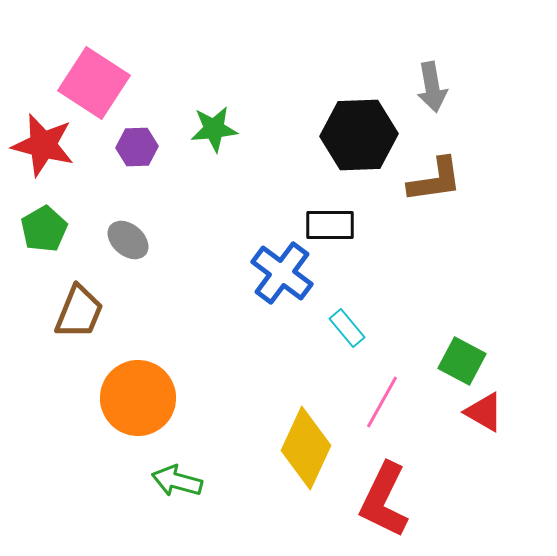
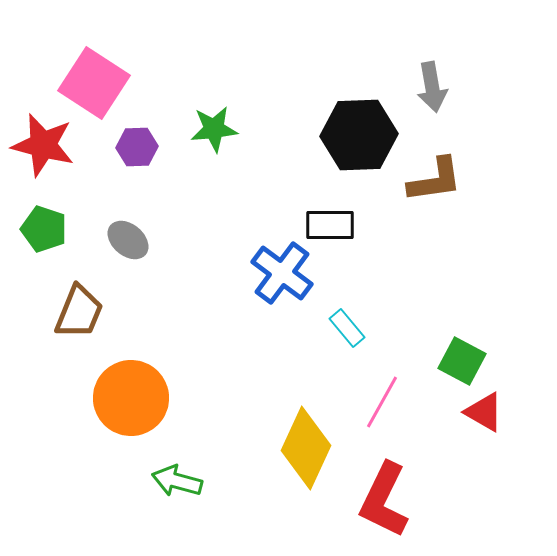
green pentagon: rotated 24 degrees counterclockwise
orange circle: moved 7 px left
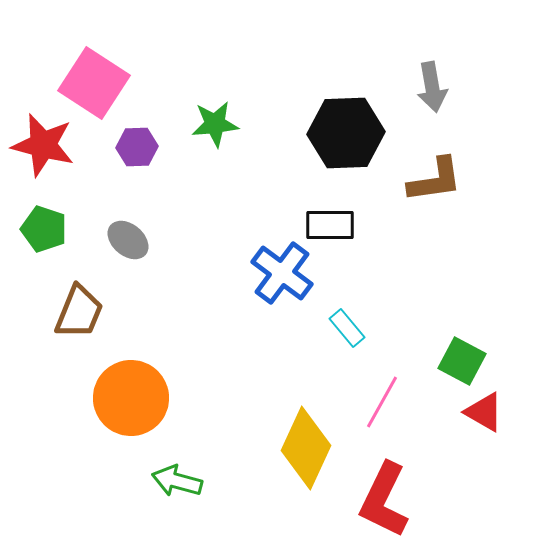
green star: moved 1 px right, 5 px up
black hexagon: moved 13 px left, 2 px up
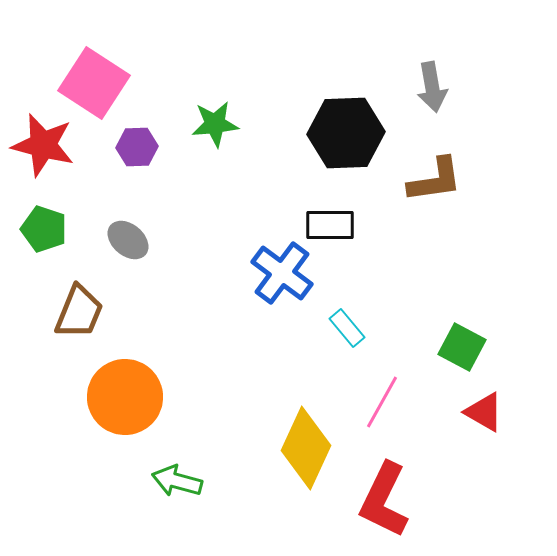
green square: moved 14 px up
orange circle: moved 6 px left, 1 px up
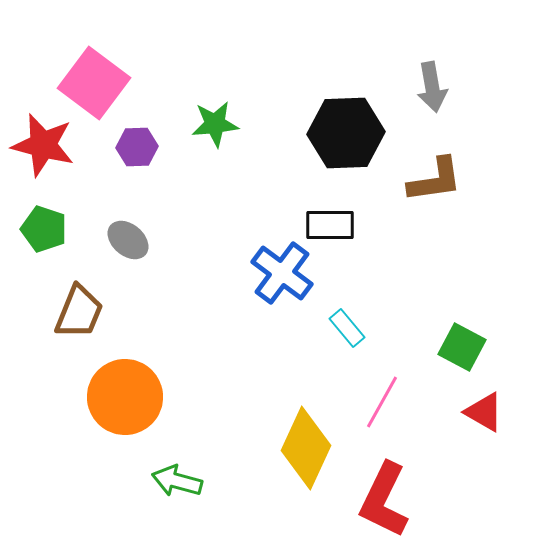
pink square: rotated 4 degrees clockwise
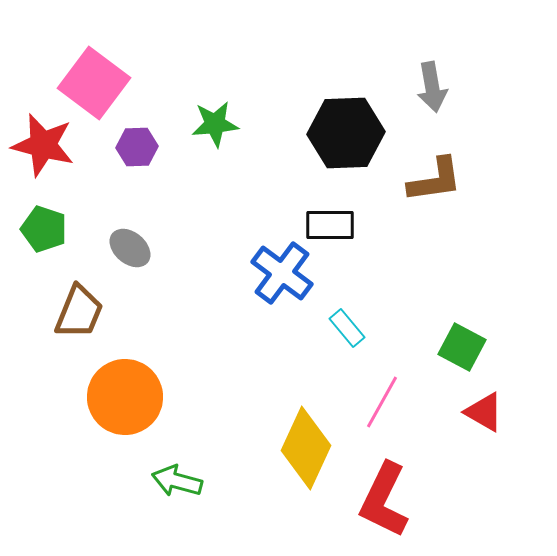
gray ellipse: moved 2 px right, 8 px down
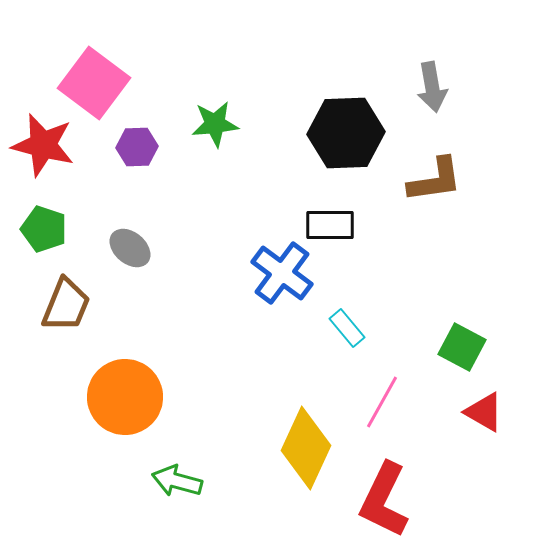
brown trapezoid: moved 13 px left, 7 px up
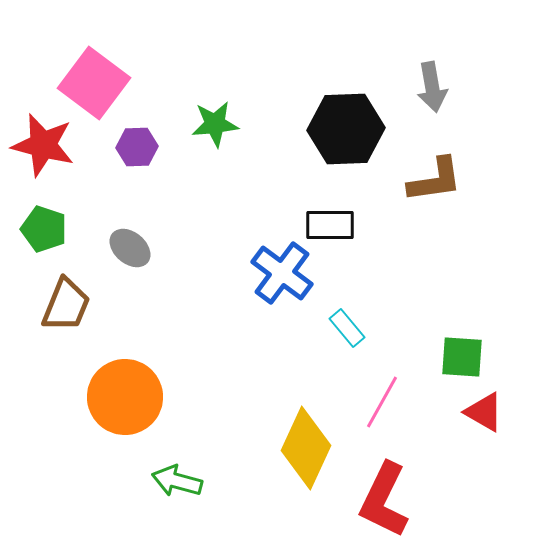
black hexagon: moved 4 px up
green square: moved 10 px down; rotated 24 degrees counterclockwise
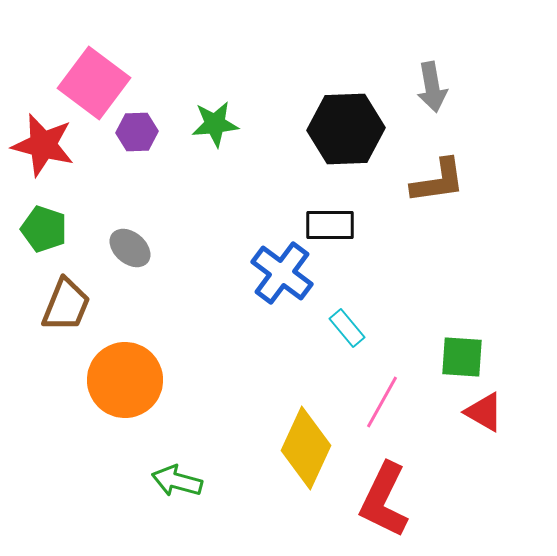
purple hexagon: moved 15 px up
brown L-shape: moved 3 px right, 1 px down
orange circle: moved 17 px up
